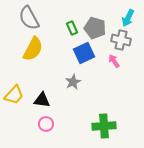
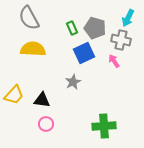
yellow semicircle: rotated 115 degrees counterclockwise
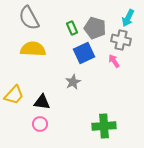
black triangle: moved 2 px down
pink circle: moved 6 px left
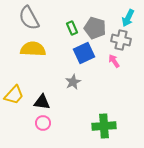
pink circle: moved 3 px right, 1 px up
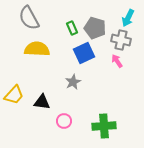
yellow semicircle: moved 4 px right
pink arrow: moved 3 px right
pink circle: moved 21 px right, 2 px up
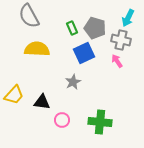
gray semicircle: moved 2 px up
pink circle: moved 2 px left, 1 px up
green cross: moved 4 px left, 4 px up; rotated 10 degrees clockwise
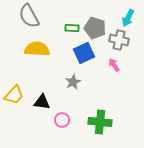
green rectangle: rotated 64 degrees counterclockwise
gray cross: moved 2 px left
pink arrow: moved 3 px left, 4 px down
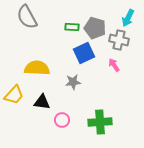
gray semicircle: moved 2 px left, 1 px down
green rectangle: moved 1 px up
yellow semicircle: moved 19 px down
gray star: rotated 21 degrees clockwise
green cross: rotated 10 degrees counterclockwise
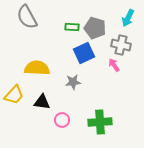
gray cross: moved 2 px right, 5 px down
